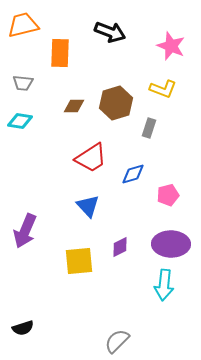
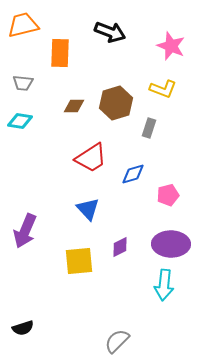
blue triangle: moved 3 px down
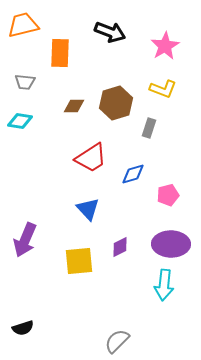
pink star: moved 6 px left; rotated 20 degrees clockwise
gray trapezoid: moved 2 px right, 1 px up
purple arrow: moved 9 px down
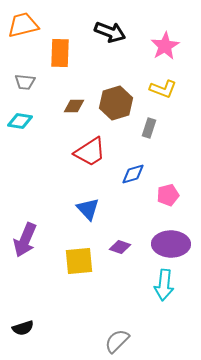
red trapezoid: moved 1 px left, 6 px up
purple diamond: rotated 45 degrees clockwise
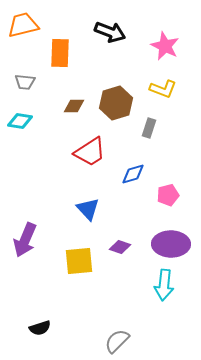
pink star: rotated 16 degrees counterclockwise
black semicircle: moved 17 px right
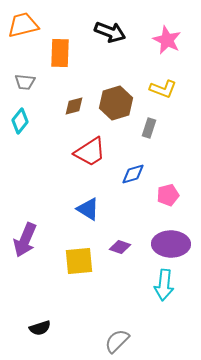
pink star: moved 2 px right, 6 px up
brown diamond: rotated 15 degrees counterclockwise
cyan diamond: rotated 60 degrees counterclockwise
blue triangle: rotated 15 degrees counterclockwise
